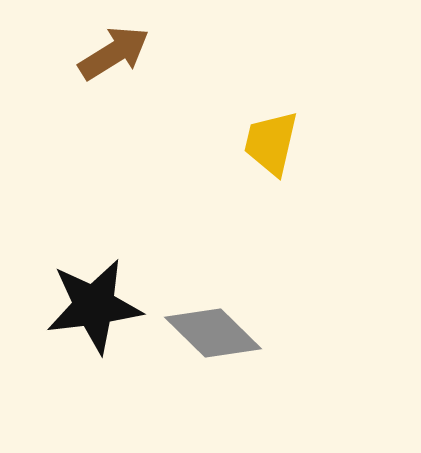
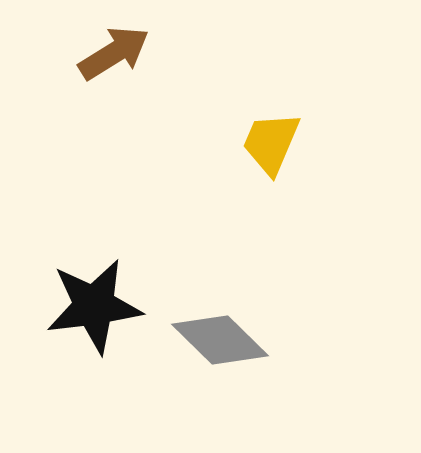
yellow trapezoid: rotated 10 degrees clockwise
gray diamond: moved 7 px right, 7 px down
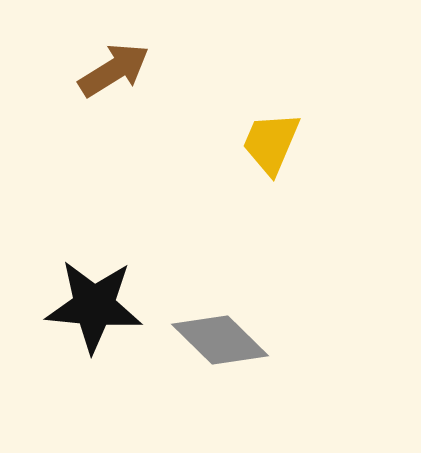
brown arrow: moved 17 px down
black star: rotated 12 degrees clockwise
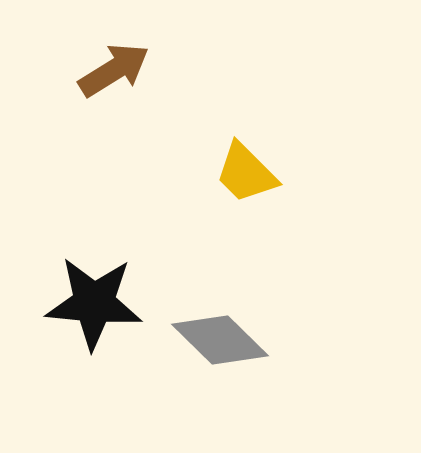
yellow trapezoid: moved 25 px left, 30 px down; rotated 68 degrees counterclockwise
black star: moved 3 px up
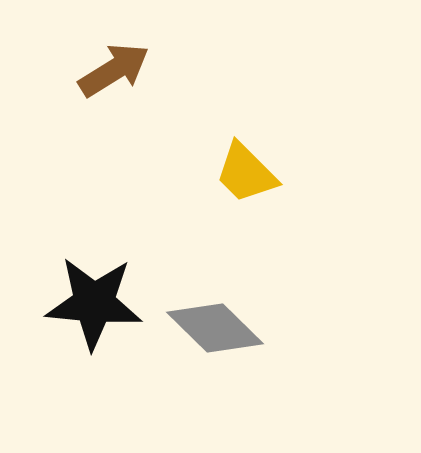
gray diamond: moved 5 px left, 12 px up
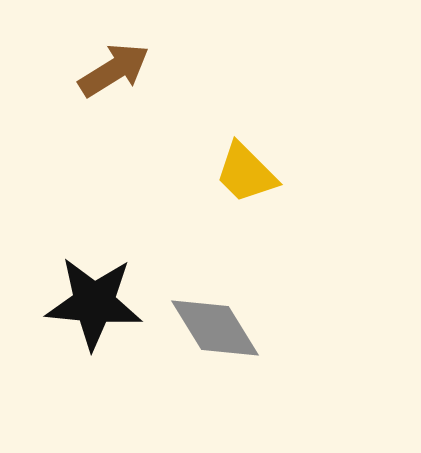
gray diamond: rotated 14 degrees clockwise
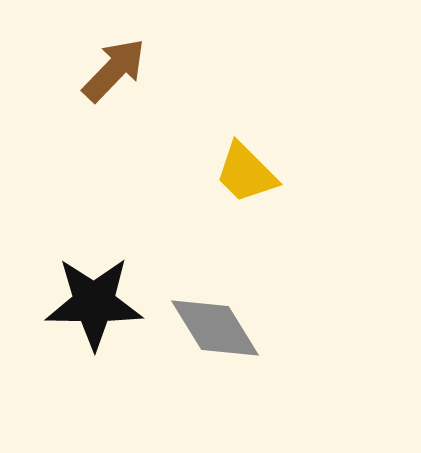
brown arrow: rotated 14 degrees counterclockwise
black star: rotated 4 degrees counterclockwise
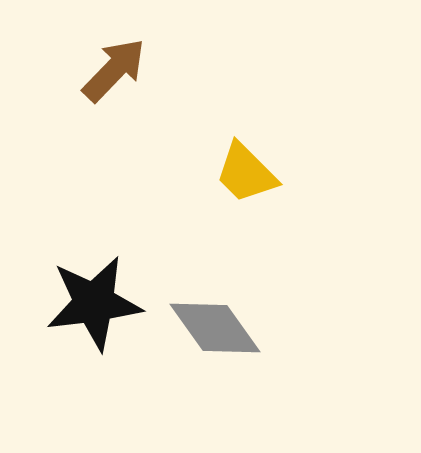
black star: rotated 8 degrees counterclockwise
gray diamond: rotated 4 degrees counterclockwise
